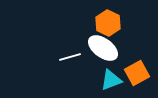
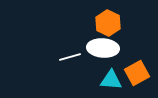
white ellipse: rotated 32 degrees counterclockwise
cyan triangle: rotated 25 degrees clockwise
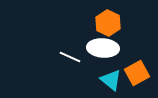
white line: rotated 40 degrees clockwise
cyan triangle: rotated 35 degrees clockwise
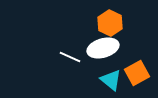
orange hexagon: moved 2 px right
white ellipse: rotated 20 degrees counterclockwise
